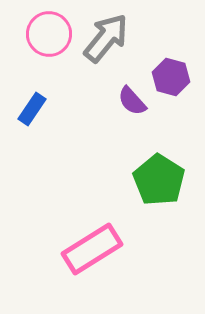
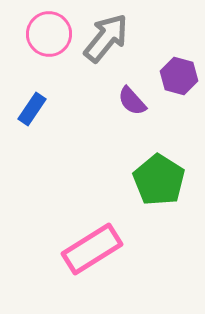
purple hexagon: moved 8 px right, 1 px up
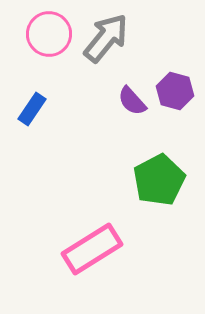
purple hexagon: moved 4 px left, 15 px down
green pentagon: rotated 12 degrees clockwise
